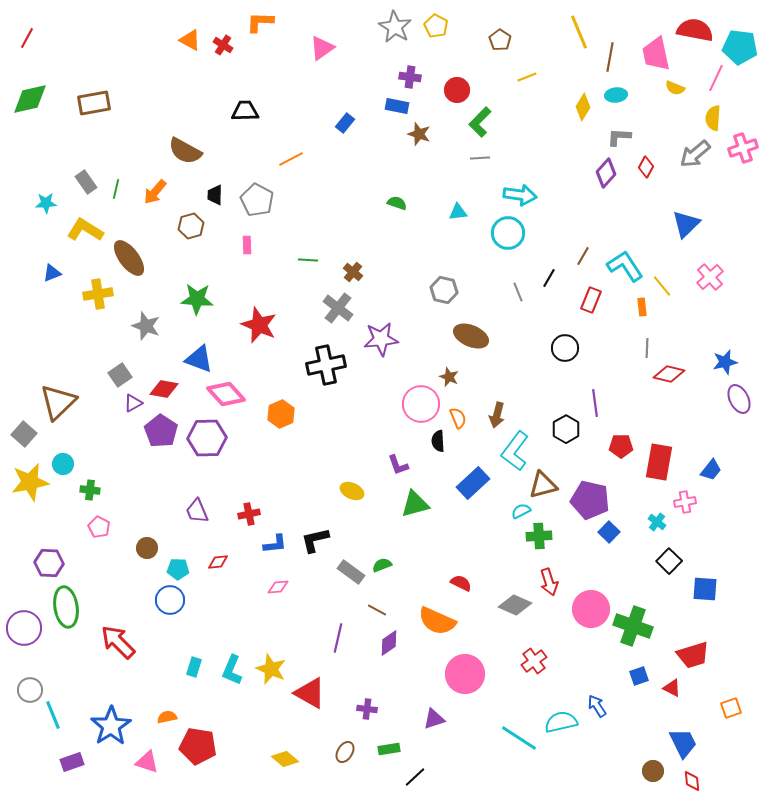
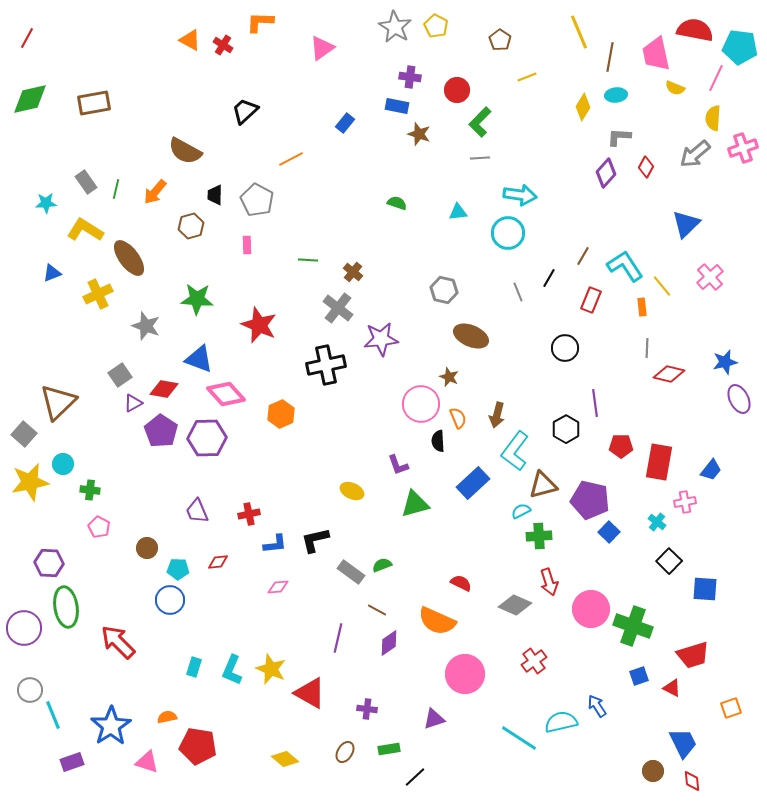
black trapezoid at (245, 111): rotated 40 degrees counterclockwise
yellow cross at (98, 294): rotated 16 degrees counterclockwise
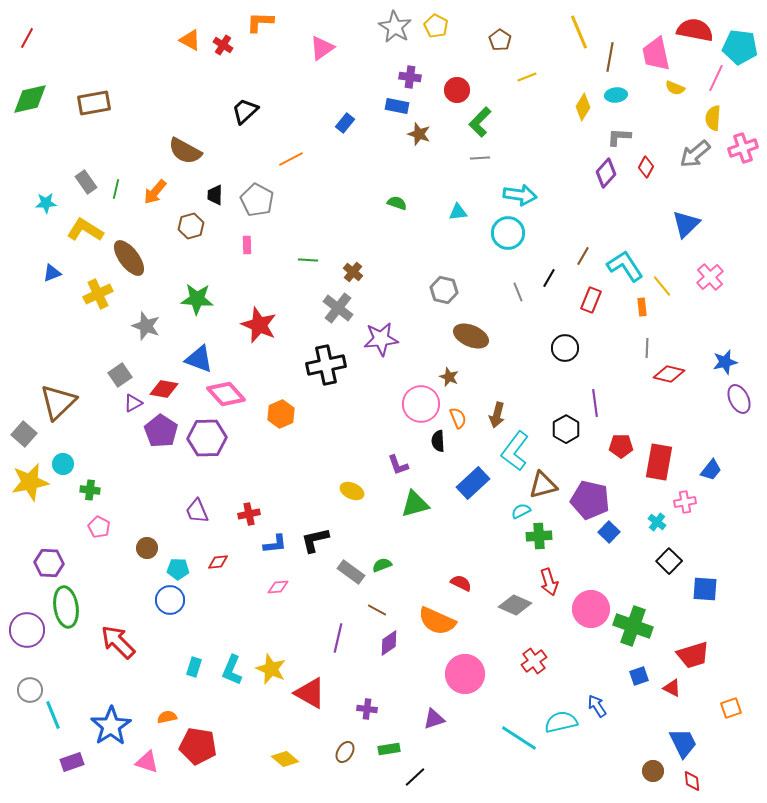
purple circle at (24, 628): moved 3 px right, 2 px down
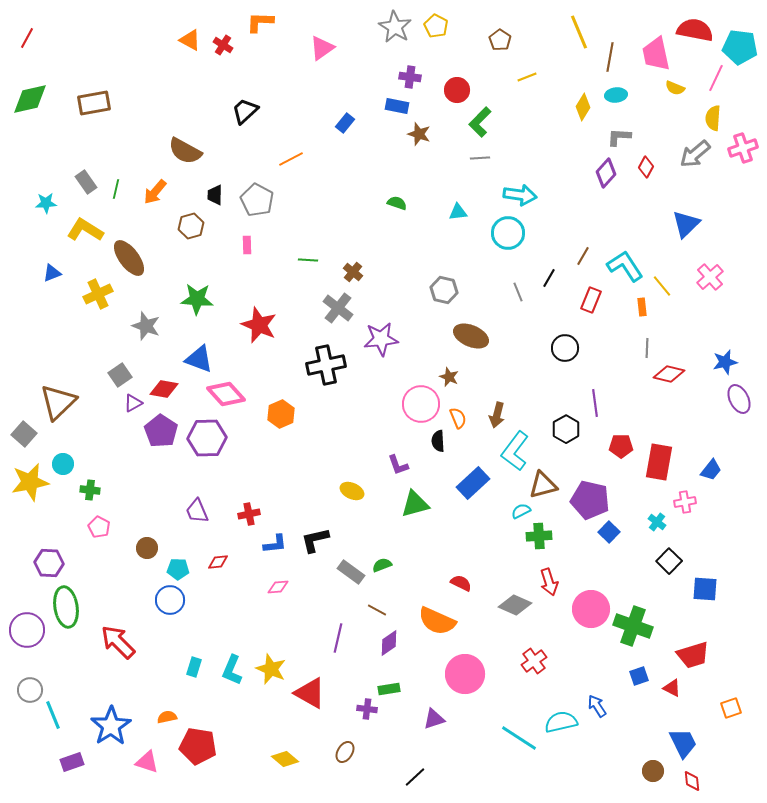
green rectangle at (389, 749): moved 60 px up
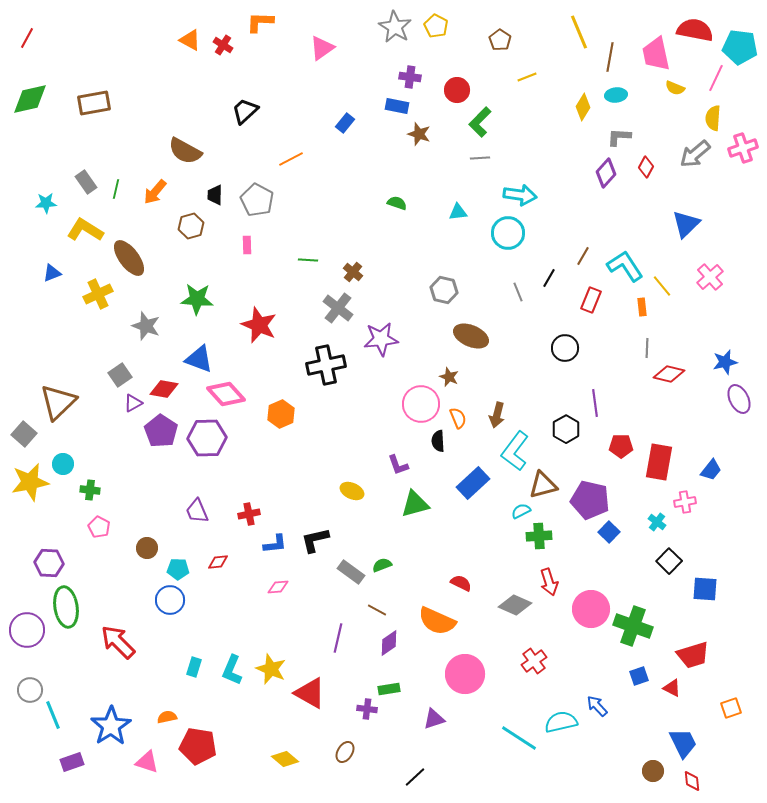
blue arrow at (597, 706): rotated 10 degrees counterclockwise
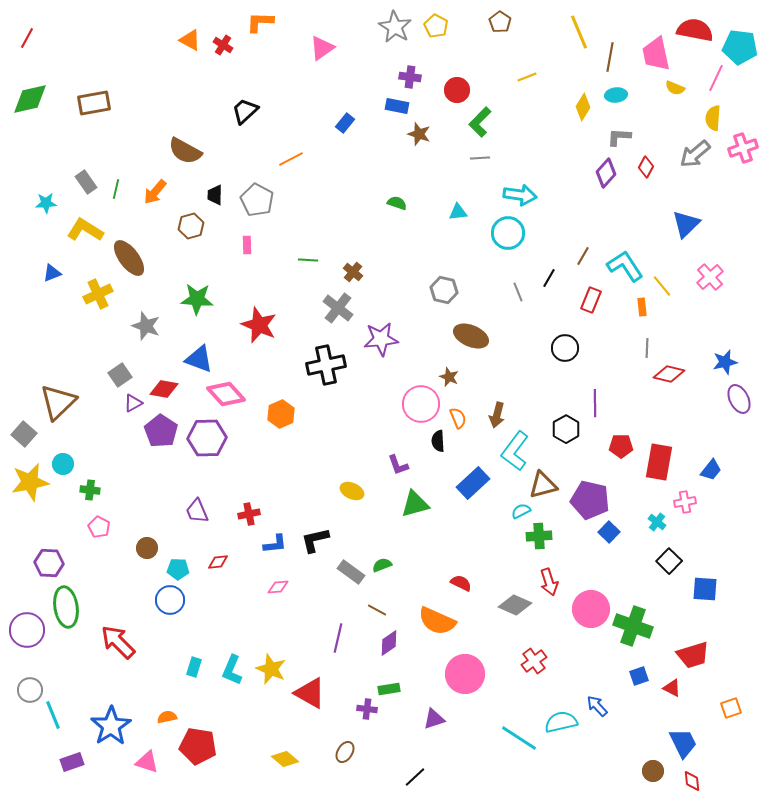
brown pentagon at (500, 40): moved 18 px up
purple line at (595, 403): rotated 8 degrees clockwise
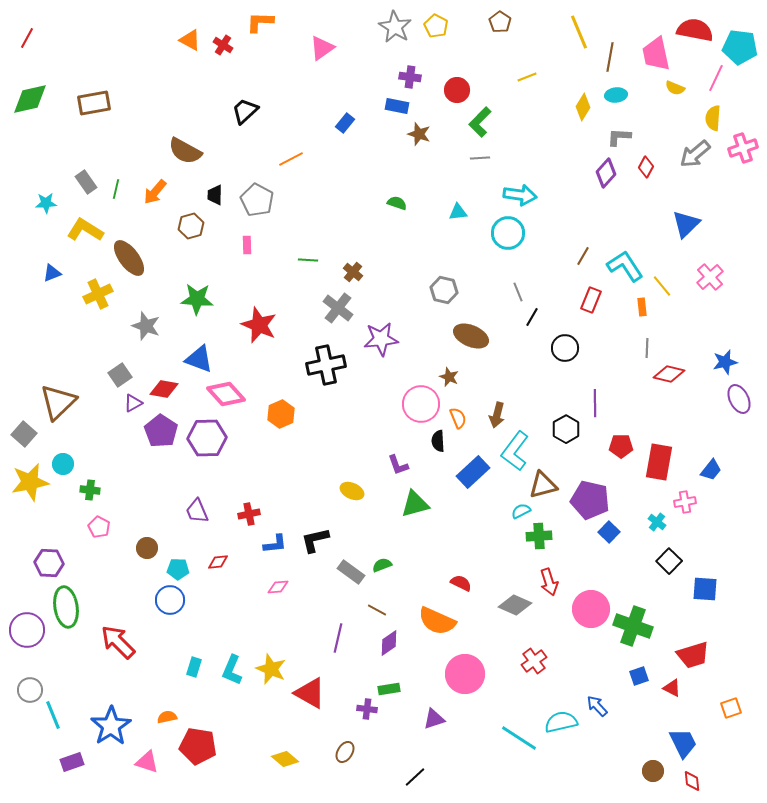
black line at (549, 278): moved 17 px left, 39 px down
blue rectangle at (473, 483): moved 11 px up
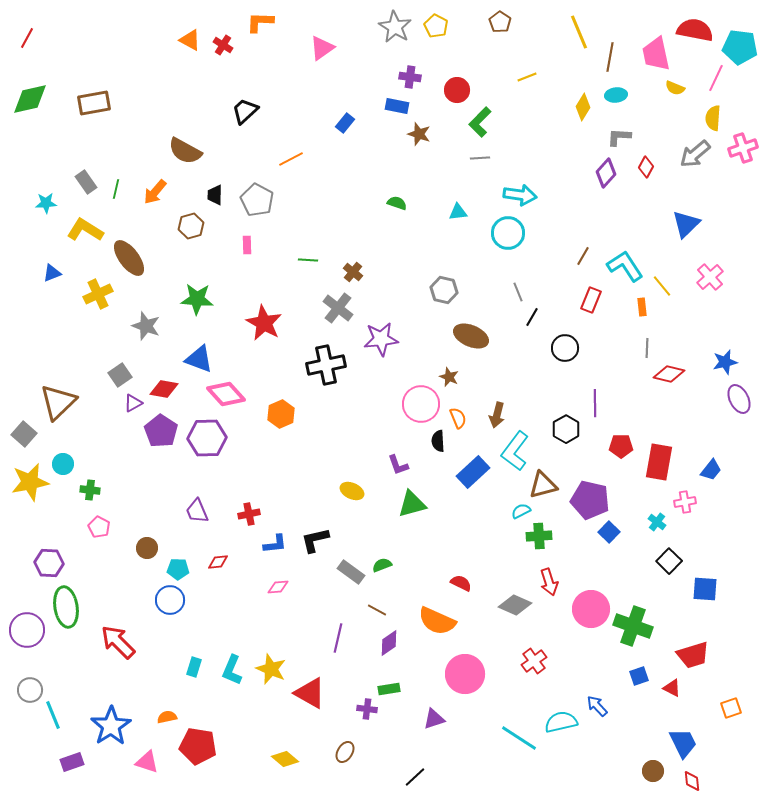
red star at (259, 325): moved 5 px right, 2 px up; rotated 6 degrees clockwise
green triangle at (415, 504): moved 3 px left
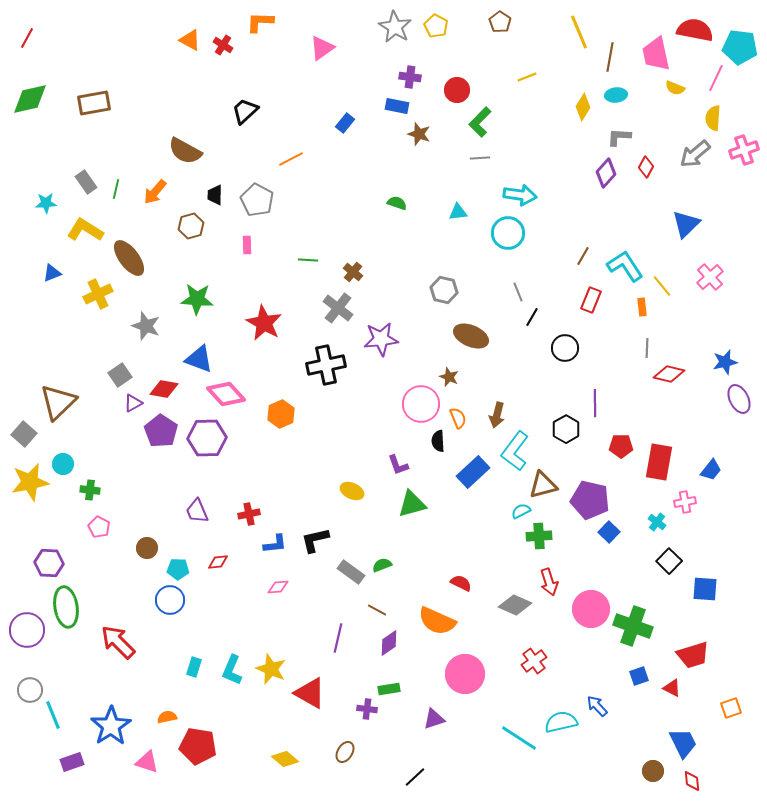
pink cross at (743, 148): moved 1 px right, 2 px down
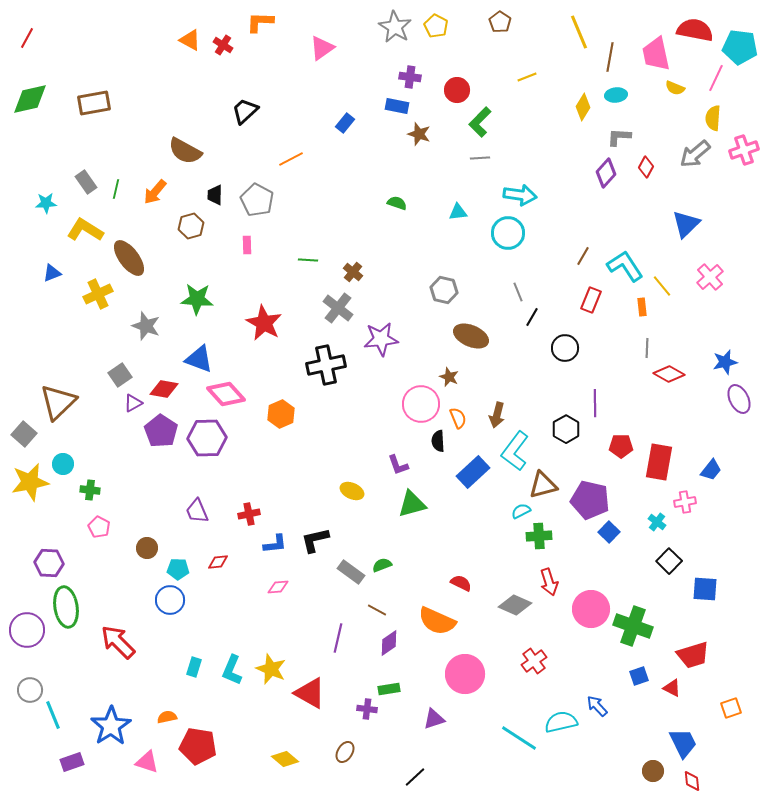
red diamond at (669, 374): rotated 16 degrees clockwise
